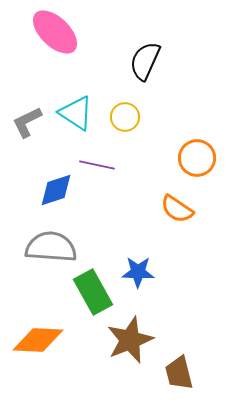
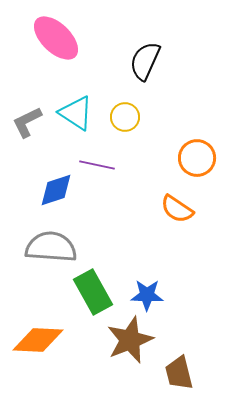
pink ellipse: moved 1 px right, 6 px down
blue star: moved 9 px right, 23 px down
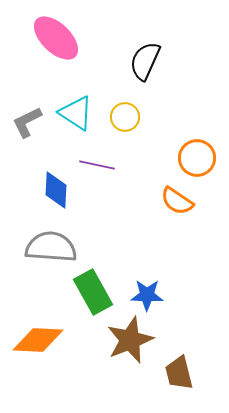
blue diamond: rotated 69 degrees counterclockwise
orange semicircle: moved 8 px up
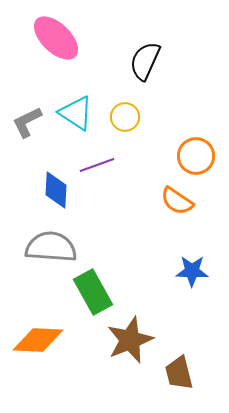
orange circle: moved 1 px left, 2 px up
purple line: rotated 32 degrees counterclockwise
blue star: moved 45 px right, 24 px up
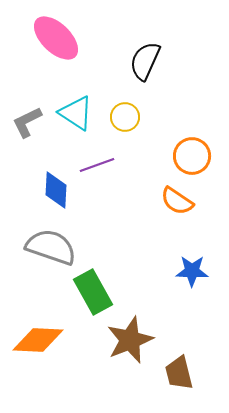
orange circle: moved 4 px left
gray semicircle: rotated 15 degrees clockwise
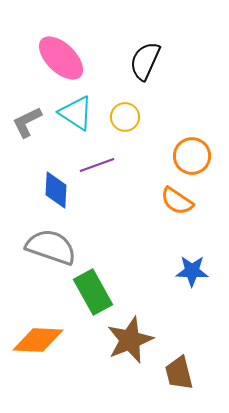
pink ellipse: moved 5 px right, 20 px down
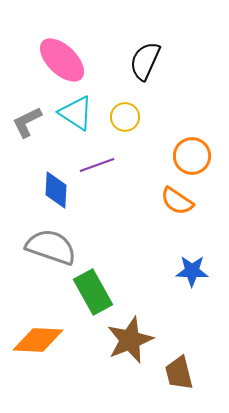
pink ellipse: moved 1 px right, 2 px down
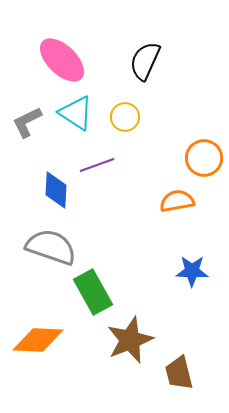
orange circle: moved 12 px right, 2 px down
orange semicircle: rotated 136 degrees clockwise
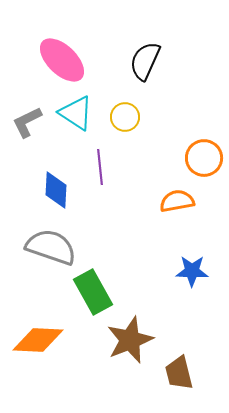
purple line: moved 3 px right, 2 px down; rotated 76 degrees counterclockwise
